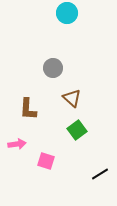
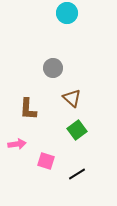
black line: moved 23 px left
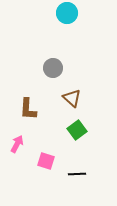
pink arrow: rotated 54 degrees counterclockwise
black line: rotated 30 degrees clockwise
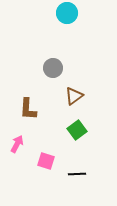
brown triangle: moved 2 px right, 2 px up; rotated 42 degrees clockwise
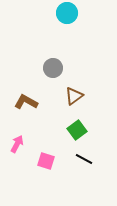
brown L-shape: moved 2 px left, 7 px up; rotated 115 degrees clockwise
black line: moved 7 px right, 15 px up; rotated 30 degrees clockwise
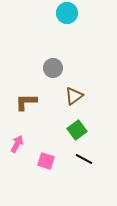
brown L-shape: rotated 30 degrees counterclockwise
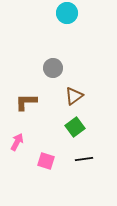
green square: moved 2 px left, 3 px up
pink arrow: moved 2 px up
black line: rotated 36 degrees counterclockwise
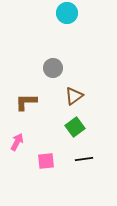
pink square: rotated 24 degrees counterclockwise
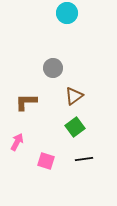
pink square: rotated 24 degrees clockwise
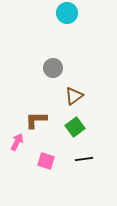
brown L-shape: moved 10 px right, 18 px down
